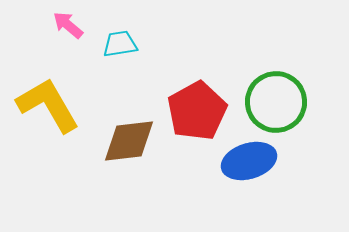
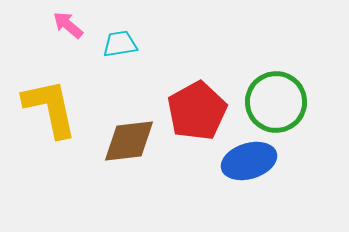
yellow L-shape: moved 2 px right, 3 px down; rotated 18 degrees clockwise
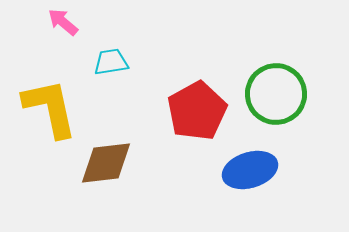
pink arrow: moved 5 px left, 3 px up
cyan trapezoid: moved 9 px left, 18 px down
green circle: moved 8 px up
brown diamond: moved 23 px left, 22 px down
blue ellipse: moved 1 px right, 9 px down
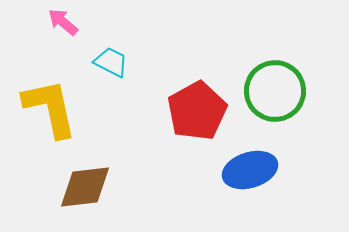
cyan trapezoid: rotated 36 degrees clockwise
green circle: moved 1 px left, 3 px up
brown diamond: moved 21 px left, 24 px down
